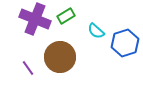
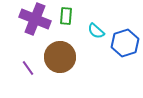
green rectangle: rotated 54 degrees counterclockwise
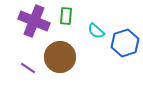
purple cross: moved 1 px left, 2 px down
purple line: rotated 21 degrees counterclockwise
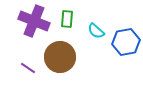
green rectangle: moved 1 px right, 3 px down
blue hexagon: moved 1 px right, 1 px up; rotated 8 degrees clockwise
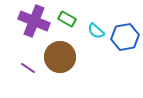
green rectangle: rotated 66 degrees counterclockwise
blue hexagon: moved 1 px left, 5 px up
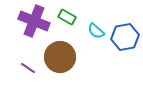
green rectangle: moved 2 px up
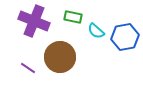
green rectangle: moved 6 px right; rotated 18 degrees counterclockwise
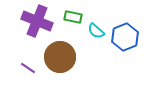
purple cross: moved 3 px right
blue hexagon: rotated 12 degrees counterclockwise
